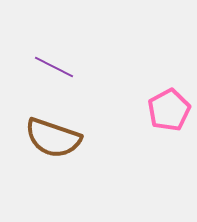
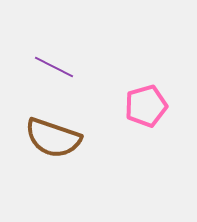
pink pentagon: moved 23 px left, 4 px up; rotated 12 degrees clockwise
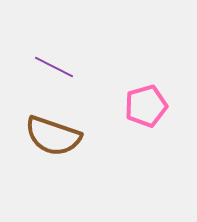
brown semicircle: moved 2 px up
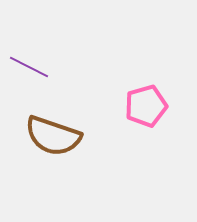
purple line: moved 25 px left
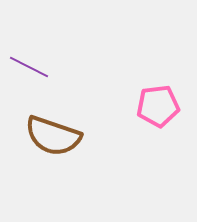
pink pentagon: moved 12 px right; rotated 9 degrees clockwise
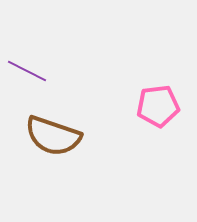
purple line: moved 2 px left, 4 px down
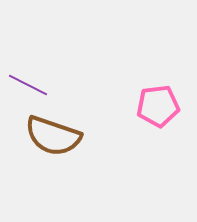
purple line: moved 1 px right, 14 px down
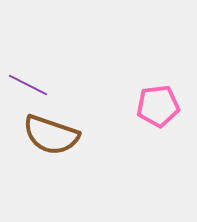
brown semicircle: moved 2 px left, 1 px up
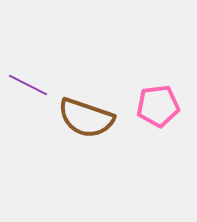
brown semicircle: moved 35 px right, 17 px up
